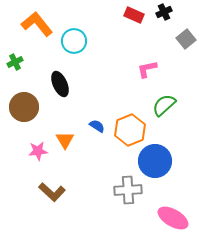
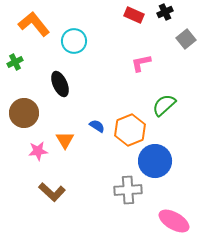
black cross: moved 1 px right
orange L-shape: moved 3 px left
pink L-shape: moved 6 px left, 6 px up
brown circle: moved 6 px down
pink ellipse: moved 1 px right, 3 px down
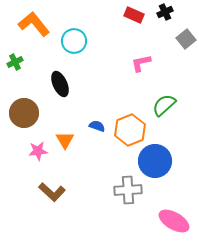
blue semicircle: rotated 14 degrees counterclockwise
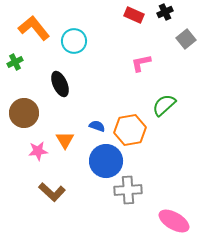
orange L-shape: moved 4 px down
orange hexagon: rotated 12 degrees clockwise
blue circle: moved 49 px left
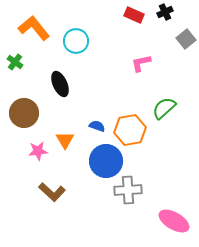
cyan circle: moved 2 px right
green cross: rotated 28 degrees counterclockwise
green semicircle: moved 3 px down
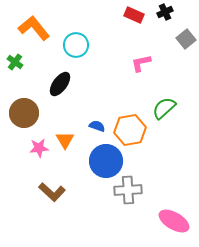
cyan circle: moved 4 px down
black ellipse: rotated 60 degrees clockwise
pink star: moved 1 px right, 3 px up
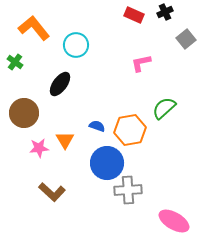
blue circle: moved 1 px right, 2 px down
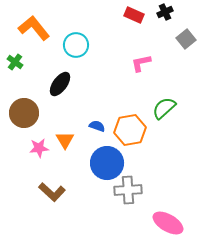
pink ellipse: moved 6 px left, 2 px down
